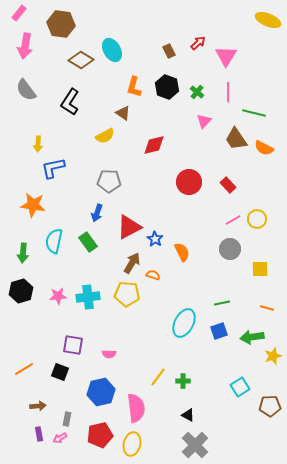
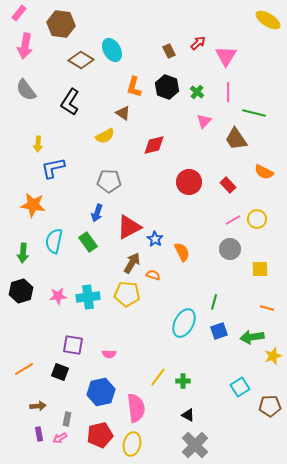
yellow ellipse at (268, 20): rotated 10 degrees clockwise
orange semicircle at (264, 148): moved 24 px down
green line at (222, 303): moved 8 px left, 1 px up; rotated 63 degrees counterclockwise
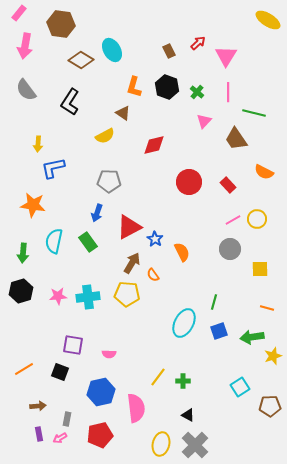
orange semicircle at (153, 275): rotated 144 degrees counterclockwise
yellow ellipse at (132, 444): moved 29 px right
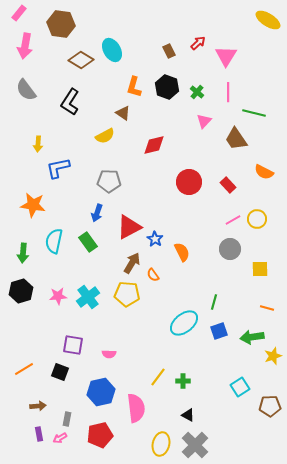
blue L-shape at (53, 168): moved 5 px right
cyan cross at (88, 297): rotated 30 degrees counterclockwise
cyan ellipse at (184, 323): rotated 24 degrees clockwise
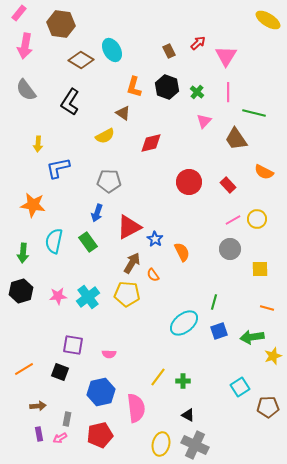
red diamond at (154, 145): moved 3 px left, 2 px up
brown pentagon at (270, 406): moved 2 px left, 1 px down
gray cross at (195, 445): rotated 20 degrees counterclockwise
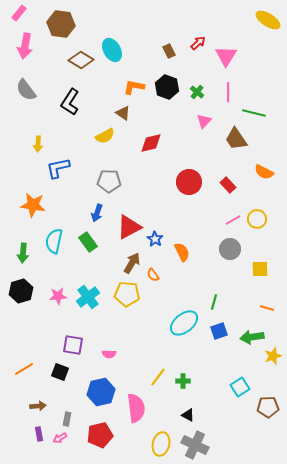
orange L-shape at (134, 87): rotated 85 degrees clockwise
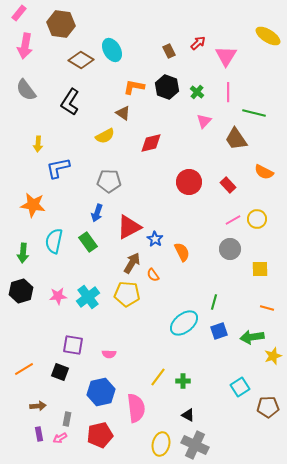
yellow ellipse at (268, 20): moved 16 px down
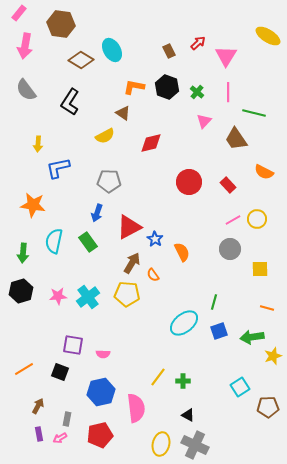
pink semicircle at (109, 354): moved 6 px left
brown arrow at (38, 406): rotated 56 degrees counterclockwise
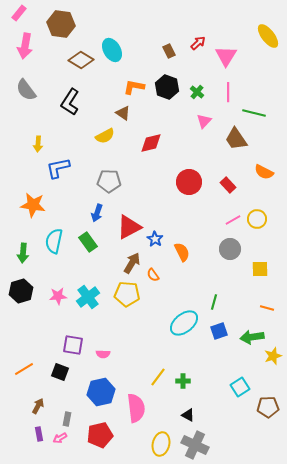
yellow ellipse at (268, 36): rotated 20 degrees clockwise
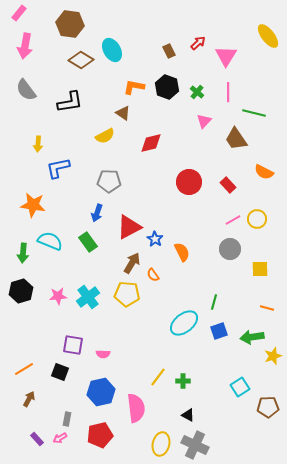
brown hexagon at (61, 24): moved 9 px right
black L-shape at (70, 102): rotated 132 degrees counterclockwise
cyan semicircle at (54, 241): moved 4 px left; rotated 100 degrees clockwise
brown arrow at (38, 406): moved 9 px left, 7 px up
purple rectangle at (39, 434): moved 2 px left, 5 px down; rotated 32 degrees counterclockwise
